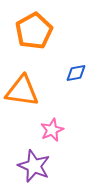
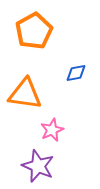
orange triangle: moved 3 px right, 3 px down
purple star: moved 4 px right
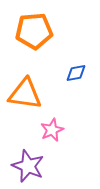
orange pentagon: rotated 24 degrees clockwise
purple star: moved 10 px left
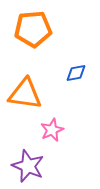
orange pentagon: moved 1 px left, 2 px up
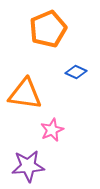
orange pentagon: moved 15 px right; rotated 18 degrees counterclockwise
blue diamond: moved 1 px up; rotated 35 degrees clockwise
purple star: rotated 28 degrees counterclockwise
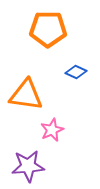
orange pentagon: rotated 24 degrees clockwise
orange triangle: moved 1 px right, 1 px down
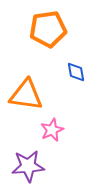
orange pentagon: rotated 9 degrees counterclockwise
blue diamond: rotated 55 degrees clockwise
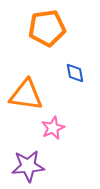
orange pentagon: moved 1 px left, 1 px up
blue diamond: moved 1 px left, 1 px down
pink star: moved 1 px right, 2 px up
